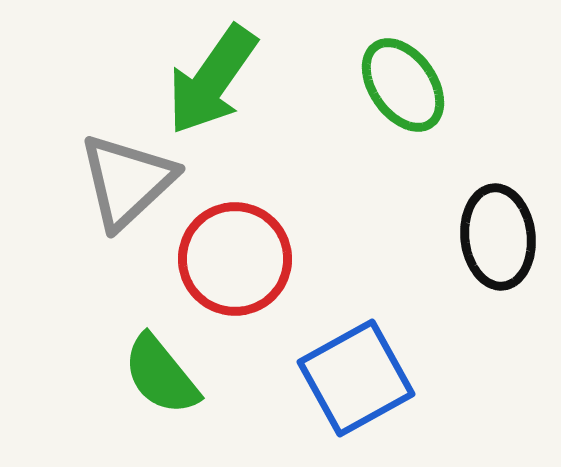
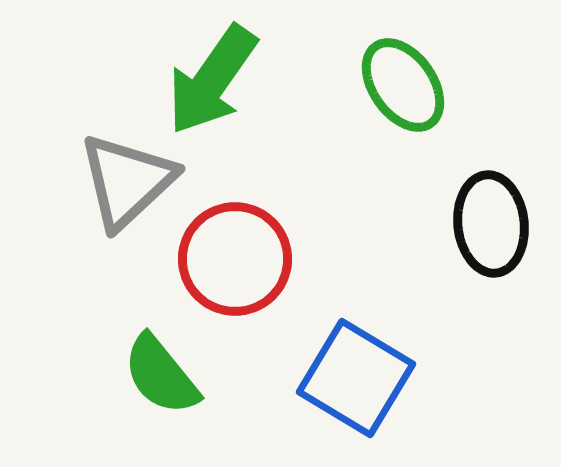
black ellipse: moved 7 px left, 13 px up
blue square: rotated 30 degrees counterclockwise
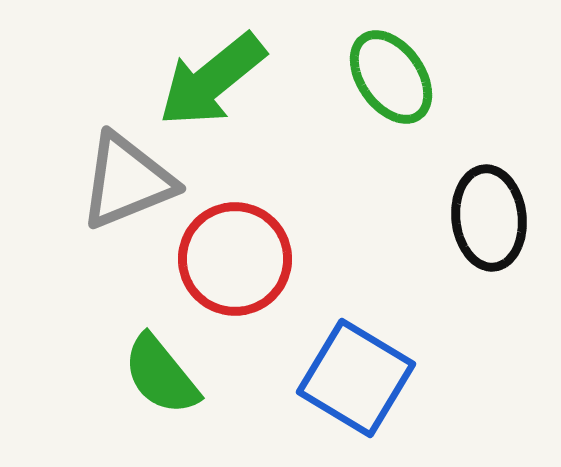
green arrow: rotated 16 degrees clockwise
green ellipse: moved 12 px left, 8 px up
gray triangle: rotated 21 degrees clockwise
black ellipse: moved 2 px left, 6 px up
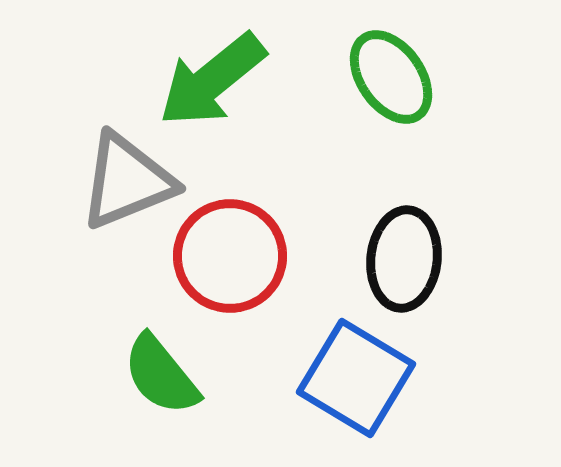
black ellipse: moved 85 px left, 41 px down; rotated 12 degrees clockwise
red circle: moved 5 px left, 3 px up
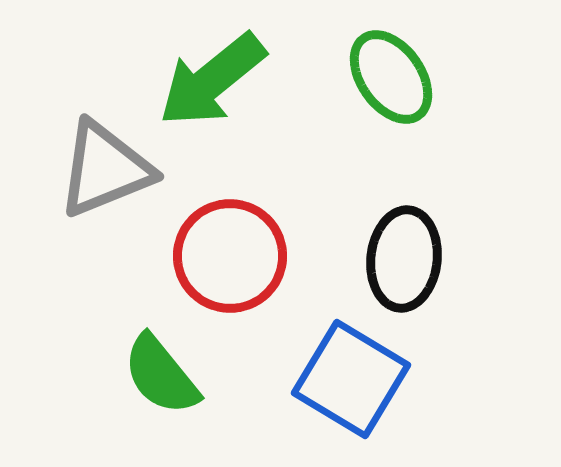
gray triangle: moved 22 px left, 12 px up
blue square: moved 5 px left, 1 px down
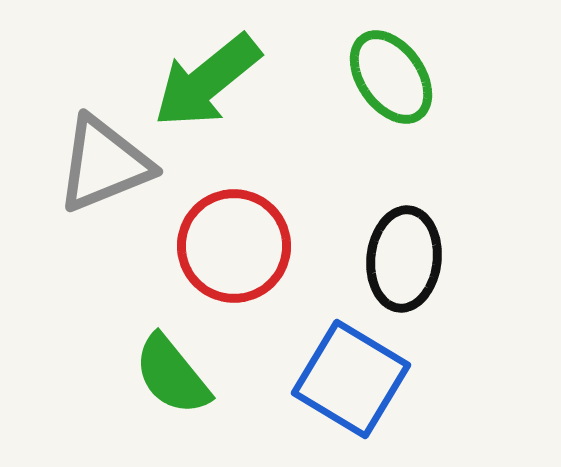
green arrow: moved 5 px left, 1 px down
gray triangle: moved 1 px left, 5 px up
red circle: moved 4 px right, 10 px up
green semicircle: moved 11 px right
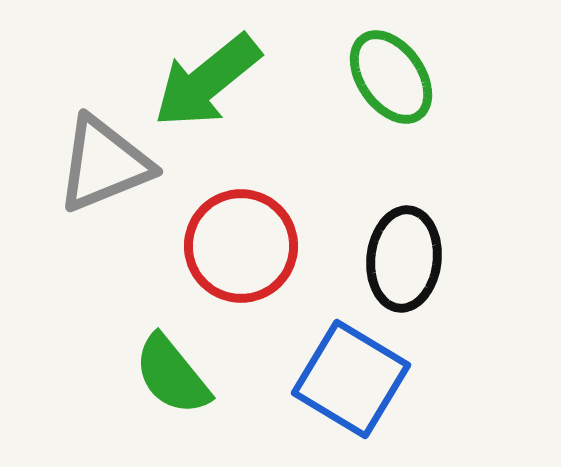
red circle: moved 7 px right
